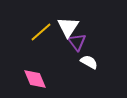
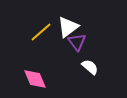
white triangle: rotated 20 degrees clockwise
white semicircle: moved 1 px right, 5 px down; rotated 12 degrees clockwise
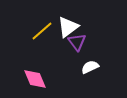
yellow line: moved 1 px right, 1 px up
white semicircle: rotated 66 degrees counterclockwise
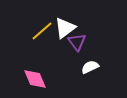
white triangle: moved 3 px left, 1 px down
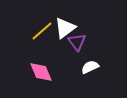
pink diamond: moved 6 px right, 7 px up
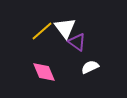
white triangle: rotated 30 degrees counterclockwise
purple triangle: rotated 18 degrees counterclockwise
pink diamond: moved 3 px right
